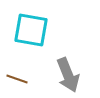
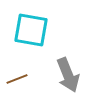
brown line: rotated 40 degrees counterclockwise
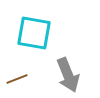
cyan square: moved 3 px right, 3 px down
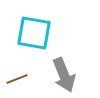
gray arrow: moved 4 px left
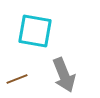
cyan square: moved 1 px right, 2 px up
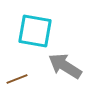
gray arrow: moved 1 px right, 9 px up; rotated 144 degrees clockwise
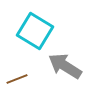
cyan square: rotated 21 degrees clockwise
